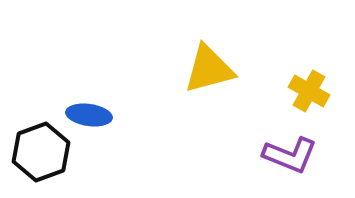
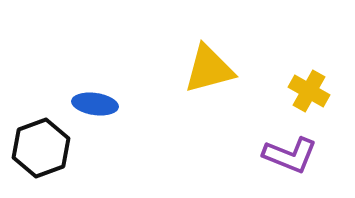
blue ellipse: moved 6 px right, 11 px up
black hexagon: moved 4 px up
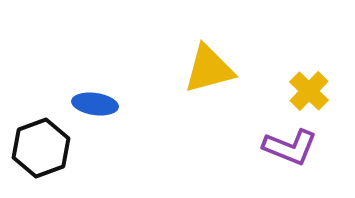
yellow cross: rotated 15 degrees clockwise
purple L-shape: moved 8 px up
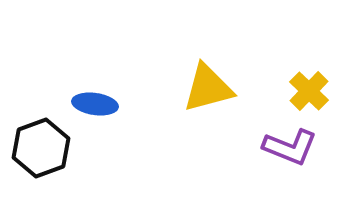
yellow triangle: moved 1 px left, 19 px down
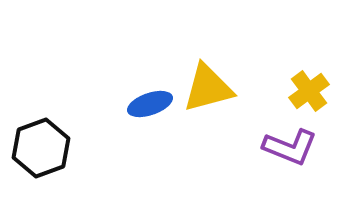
yellow cross: rotated 9 degrees clockwise
blue ellipse: moved 55 px right; rotated 27 degrees counterclockwise
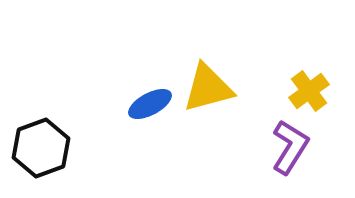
blue ellipse: rotated 9 degrees counterclockwise
purple L-shape: rotated 80 degrees counterclockwise
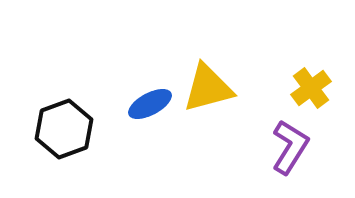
yellow cross: moved 2 px right, 3 px up
black hexagon: moved 23 px right, 19 px up
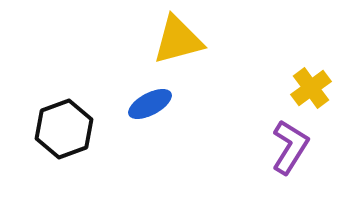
yellow triangle: moved 30 px left, 48 px up
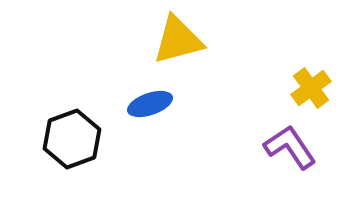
blue ellipse: rotated 9 degrees clockwise
black hexagon: moved 8 px right, 10 px down
purple L-shape: rotated 66 degrees counterclockwise
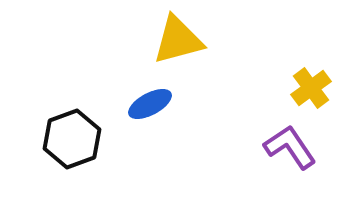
blue ellipse: rotated 9 degrees counterclockwise
